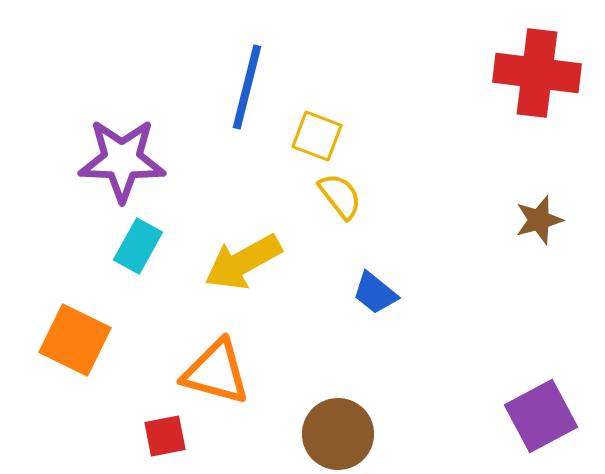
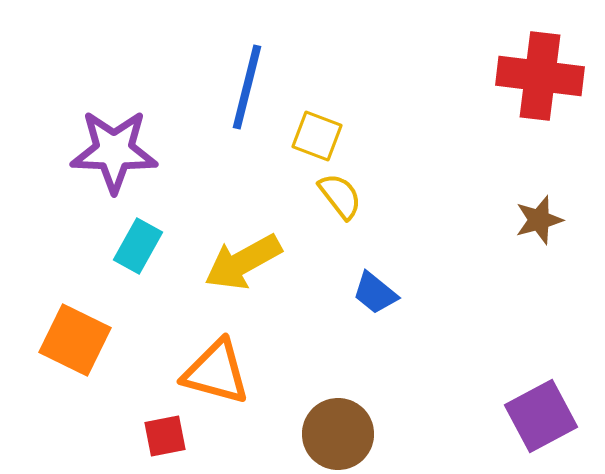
red cross: moved 3 px right, 3 px down
purple star: moved 8 px left, 9 px up
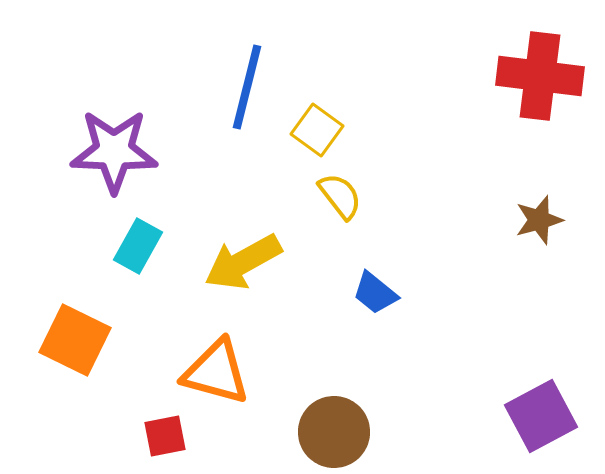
yellow square: moved 6 px up; rotated 15 degrees clockwise
brown circle: moved 4 px left, 2 px up
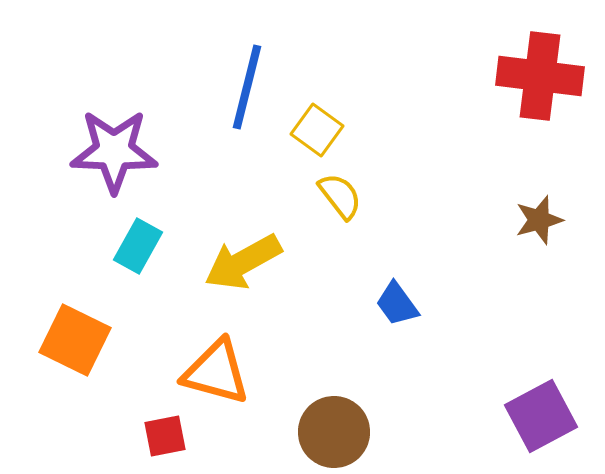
blue trapezoid: moved 22 px right, 11 px down; rotated 15 degrees clockwise
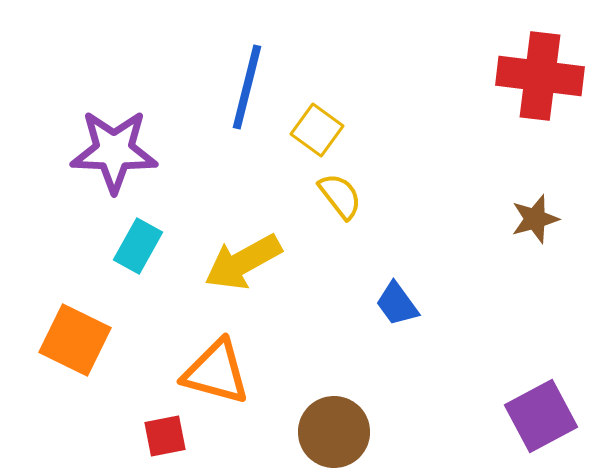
brown star: moved 4 px left, 1 px up
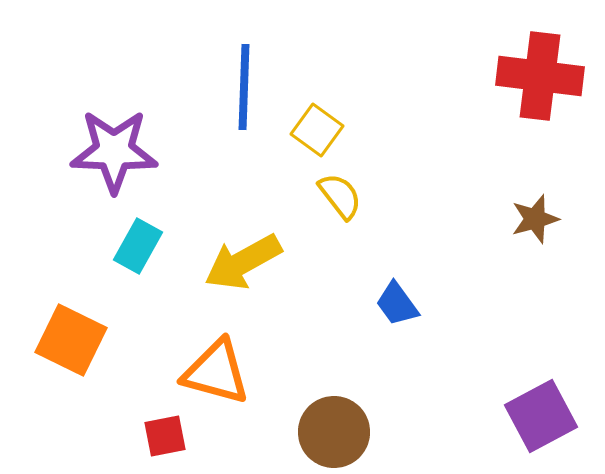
blue line: moved 3 px left; rotated 12 degrees counterclockwise
orange square: moved 4 px left
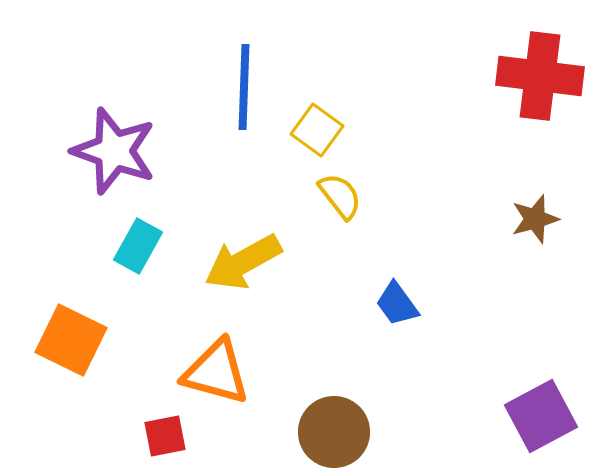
purple star: rotated 18 degrees clockwise
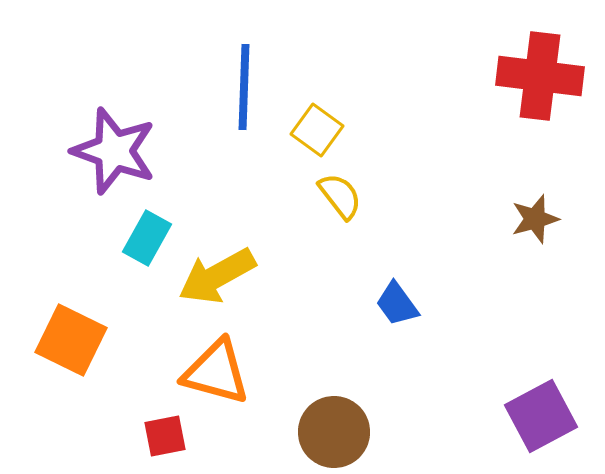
cyan rectangle: moved 9 px right, 8 px up
yellow arrow: moved 26 px left, 14 px down
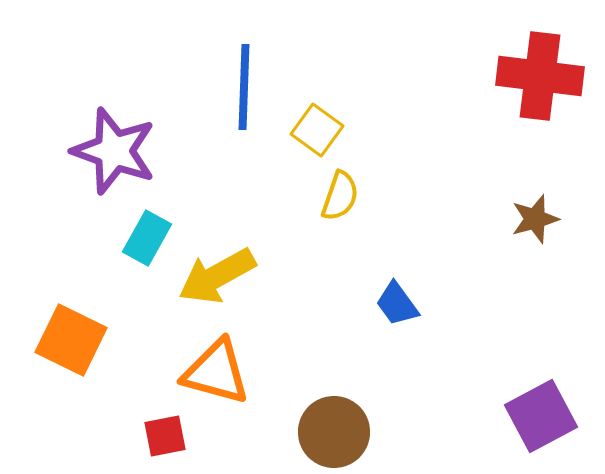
yellow semicircle: rotated 57 degrees clockwise
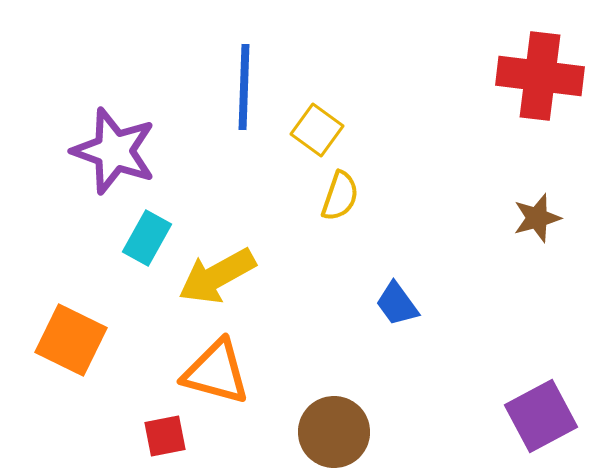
brown star: moved 2 px right, 1 px up
